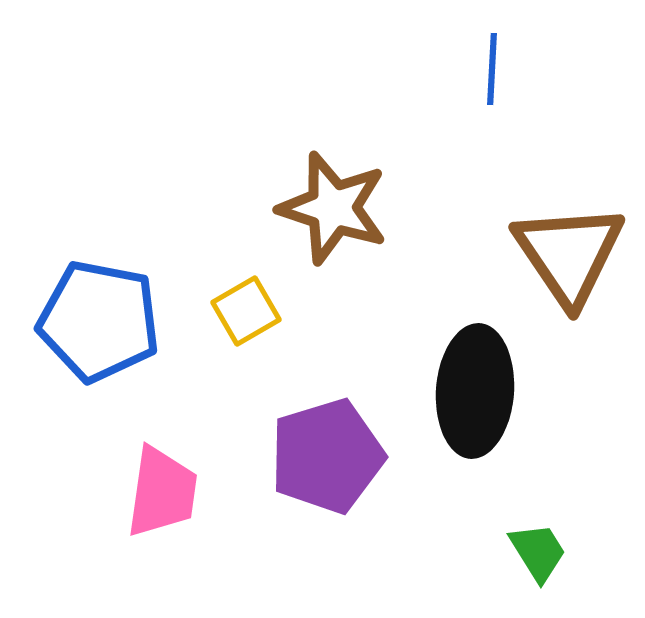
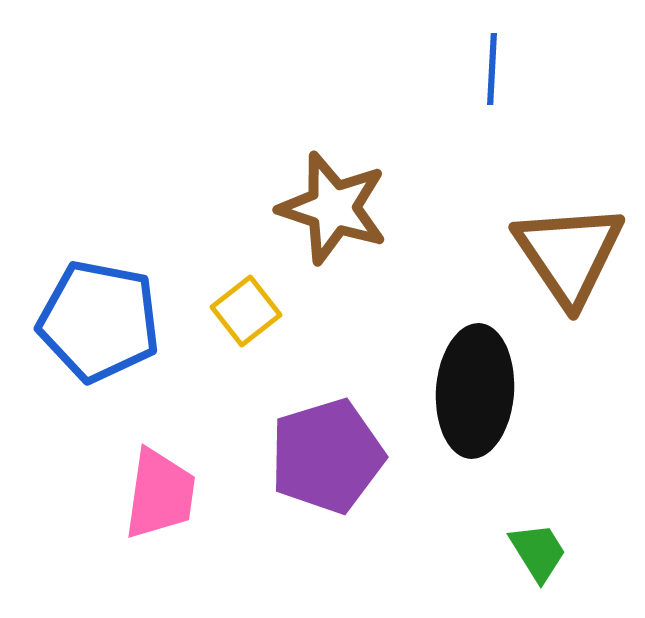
yellow square: rotated 8 degrees counterclockwise
pink trapezoid: moved 2 px left, 2 px down
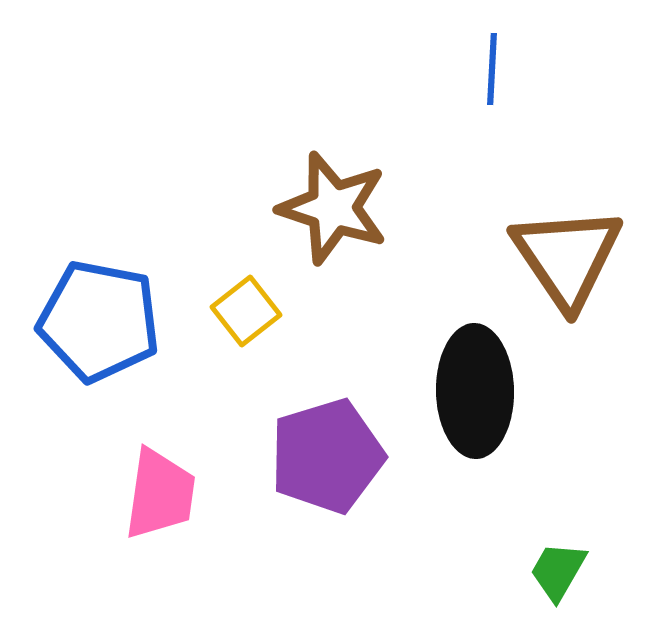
brown triangle: moved 2 px left, 3 px down
black ellipse: rotated 5 degrees counterclockwise
green trapezoid: moved 20 px right, 19 px down; rotated 118 degrees counterclockwise
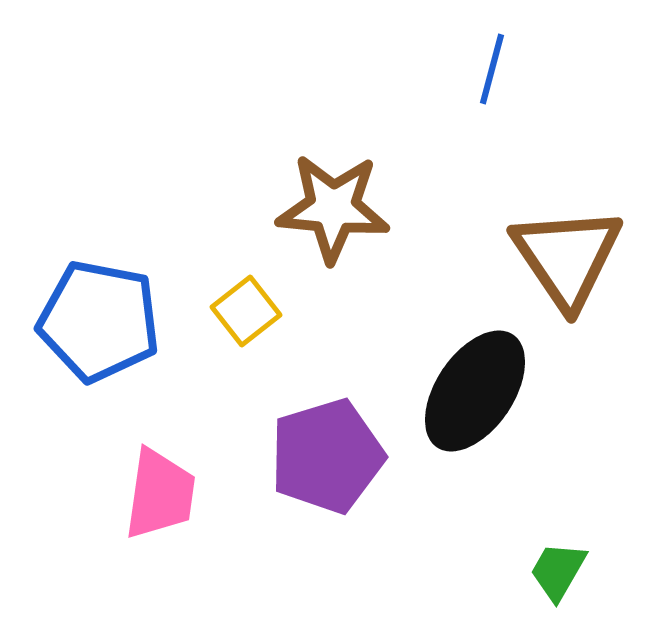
blue line: rotated 12 degrees clockwise
brown star: rotated 13 degrees counterclockwise
black ellipse: rotated 35 degrees clockwise
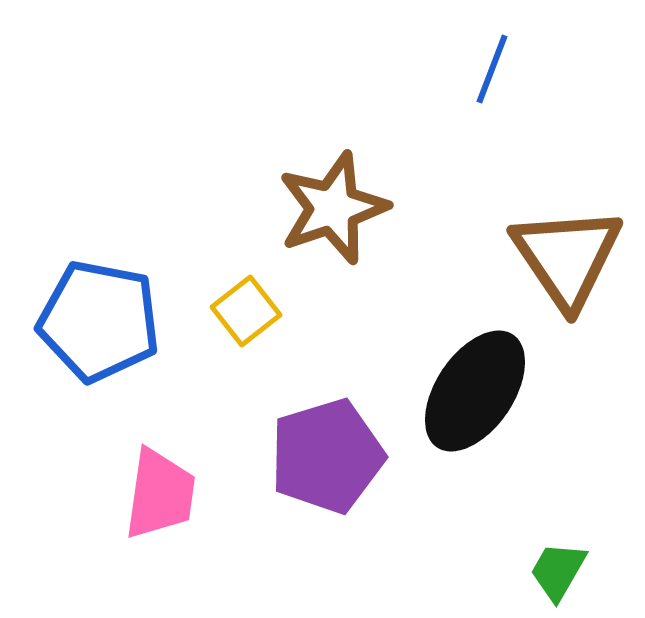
blue line: rotated 6 degrees clockwise
brown star: rotated 24 degrees counterclockwise
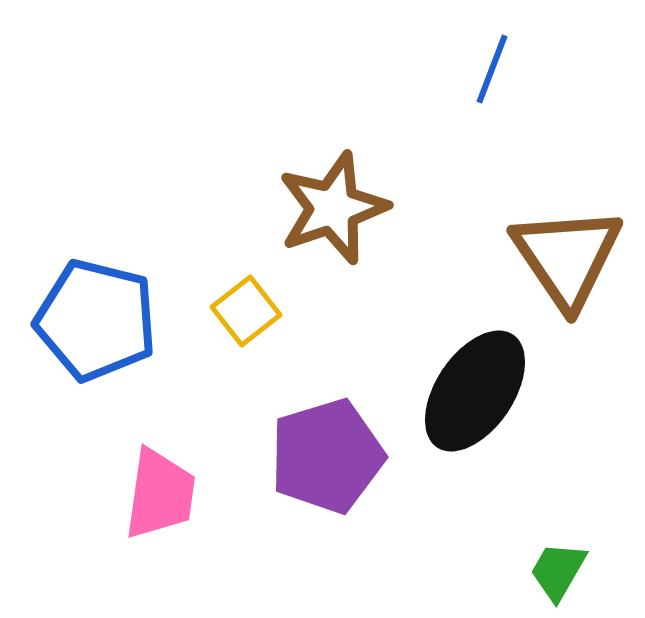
blue pentagon: moved 3 px left, 1 px up; rotated 3 degrees clockwise
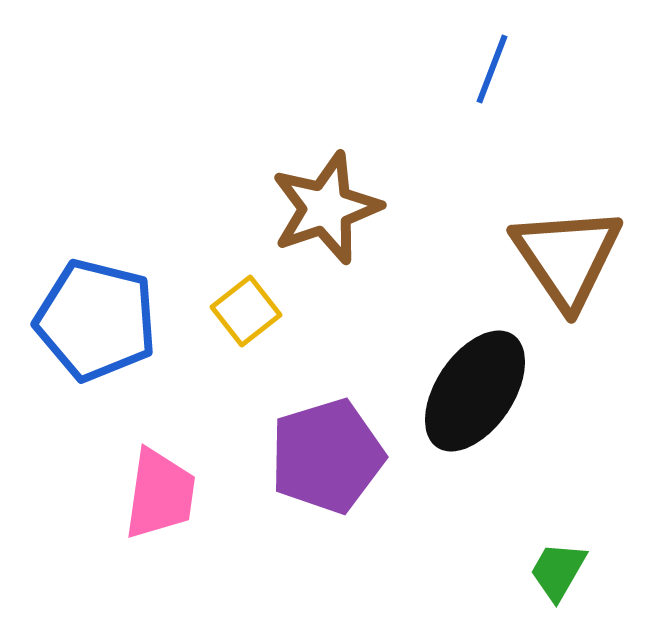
brown star: moved 7 px left
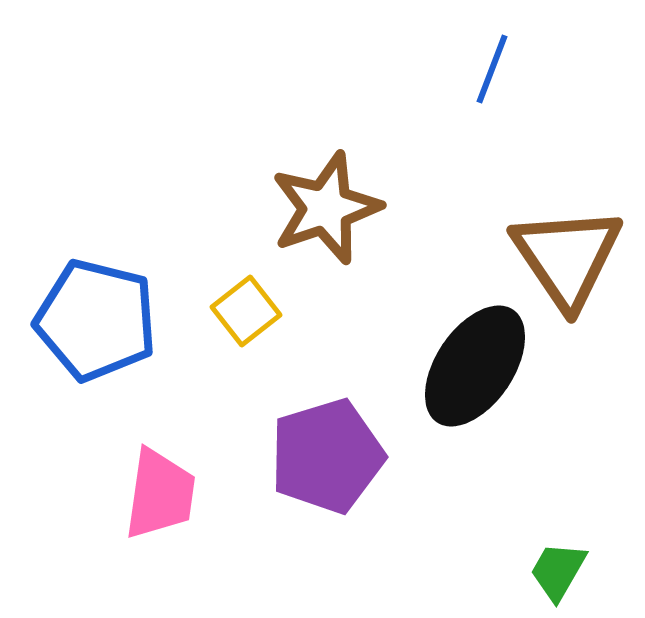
black ellipse: moved 25 px up
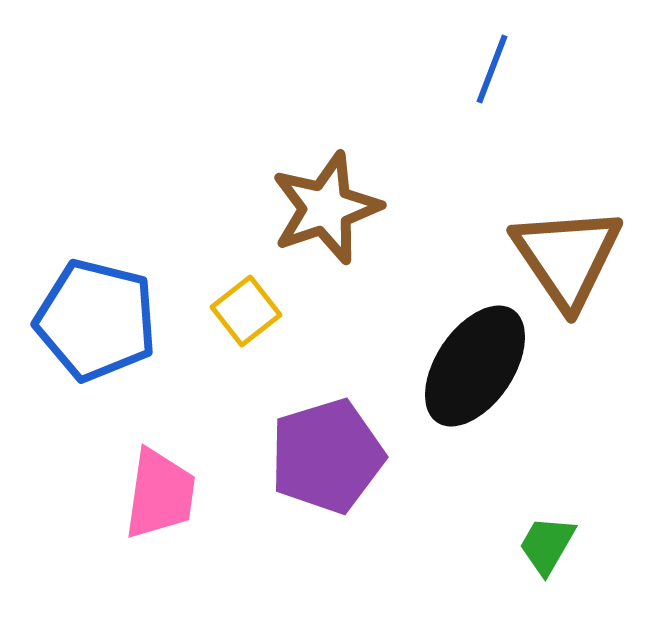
green trapezoid: moved 11 px left, 26 px up
